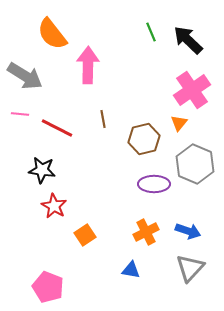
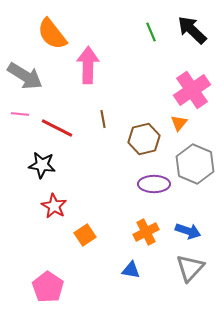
black arrow: moved 4 px right, 10 px up
black star: moved 5 px up
pink pentagon: rotated 12 degrees clockwise
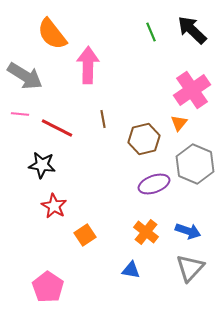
purple ellipse: rotated 20 degrees counterclockwise
orange cross: rotated 25 degrees counterclockwise
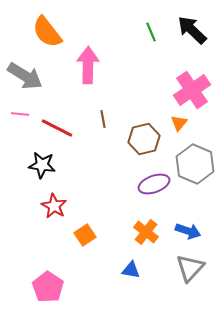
orange semicircle: moved 5 px left, 2 px up
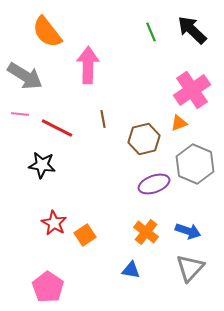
orange triangle: rotated 30 degrees clockwise
red star: moved 17 px down
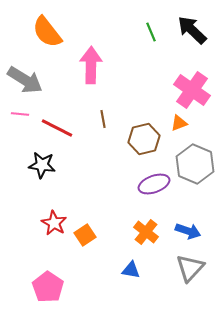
pink arrow: moved 3 px right
gray arrow: moved 4 px down
pink cross: rotated 21 degrees counterclockwise
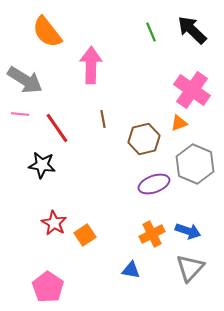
red line: rotated 28 degrees clockwise
orange cross: moved 6 px right, 2 px down; rotated 25 degrees clockwise
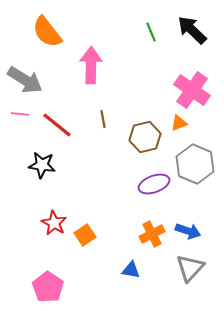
red line: moved 3 px up; rotated 16 degrees counterclockwise
brown hexagon: moved 1 px right, 2 px up
